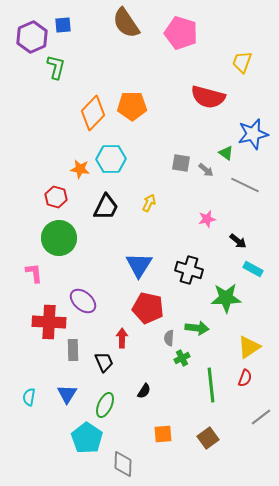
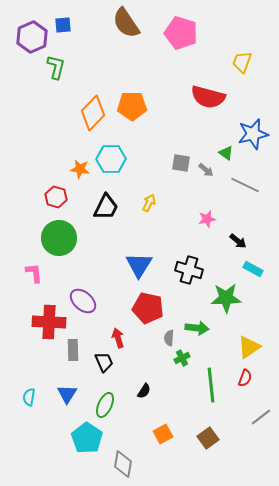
red arrow at (122, 338): moved 4 px left; rotated 18 degrees counterclockwise
orange square at (163, 434): rotated 24 degrees counterclockwise
gray diamond at (123, 464): rotated 8 degrees clockwise
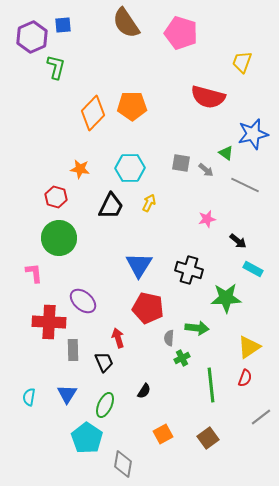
cyan hexagon at (111, 159): moved 19 px right, 9 px down
black trapezoid at (106, 207): moved 5 px right, 1 px up
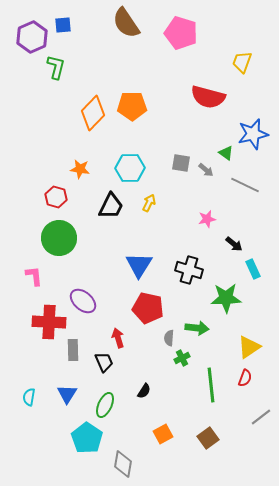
black arrow at (238, 241): moved 4 px left, 3 px down
cyan rectangle at (253, 269): rotated 36 degrees clockwise
pink L-shape at (34, 273): moved 3 px down
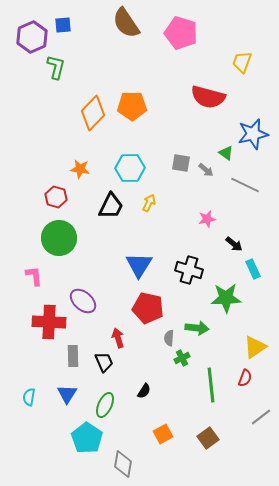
yellow triangle at (249, 347): moved 6 px right
gray rectangle at (73, 350): moved 6 px down
